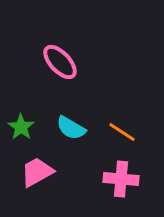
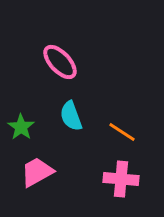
cyan semicircle: moved 12 px up; rotated 40 degrees clockwise
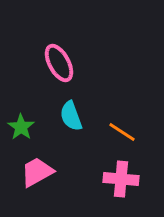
pink ellipse: moved 1 px left, 1 px down; rotated 15 degrees clockwise
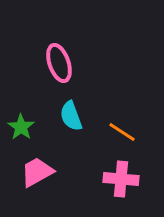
pink ellipse: rotated 9 degrees clockwise
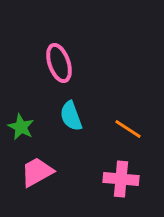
green star: rotated 8 degrees counterclockwise
orange line: moved 6 px right, 3 px up
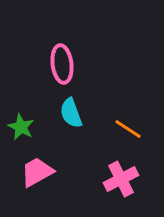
pink ellipse: moved 3 px right, 1 px down; rotated 12 degrees clockwise
cyan semicircle: moved 3 px up
pink cross: rotated 32 degrees counterclockwise
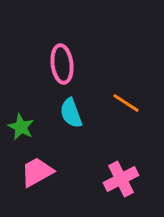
orange line: moved 2 px left, 26 px up
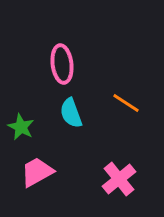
pink cross: moved 2 px left; rotated 12 degrees counterclockwise
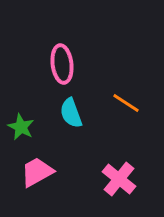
pink cross: rotated 12 degrees counterclockwise
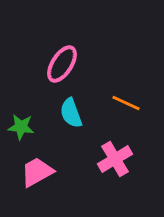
pink ellipse: rotated 39 degrees clockwise
orange line: rotated 8 degrees counterclockwise
green star: rotated 20 degrees counterclockwise
pink cross: moved 4 px left, 20 px up; rotated 20 degrees clockwise
